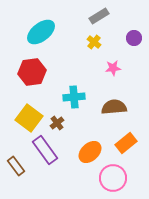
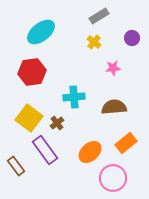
purple circle: moved 2 px left
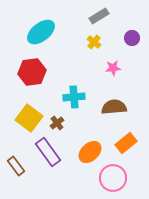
purple rectangle: moved 3 px right, 2 px down
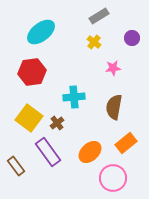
brown semicircle: rotated 75 degrees counterclockwise
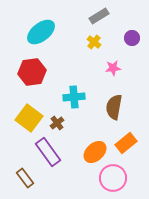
orange ellipse: moved 5 px right
brown rectangle: moved 9 px right, 12 px down
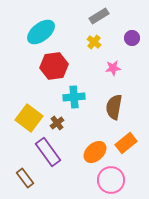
red hexagon: moved 22 px right, 6 px up
pink circle: moved 2 px left, 2 px down
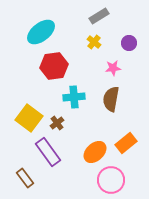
purple circle: moved 3 px left, 5 px down
brown semicircle: moved 3 px left, 8 px up
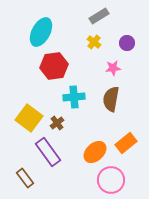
cyan ellipse: rotated 24 degrees counterclockwise
purple circle: moved 2 px left
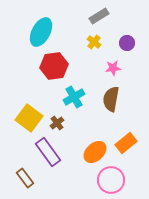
cyan cross: rotated 25 degrees counterclockwise
